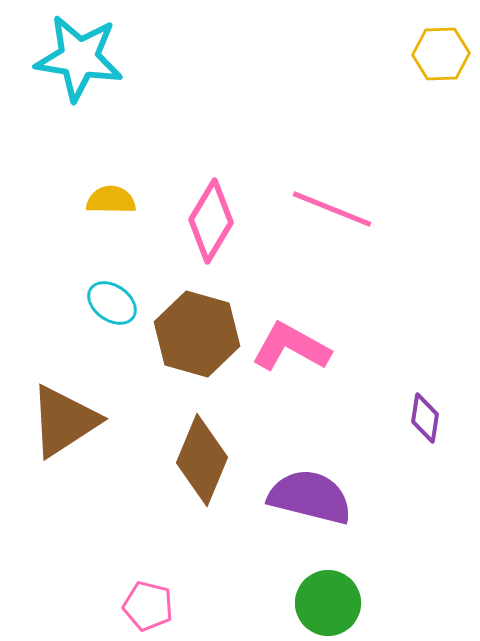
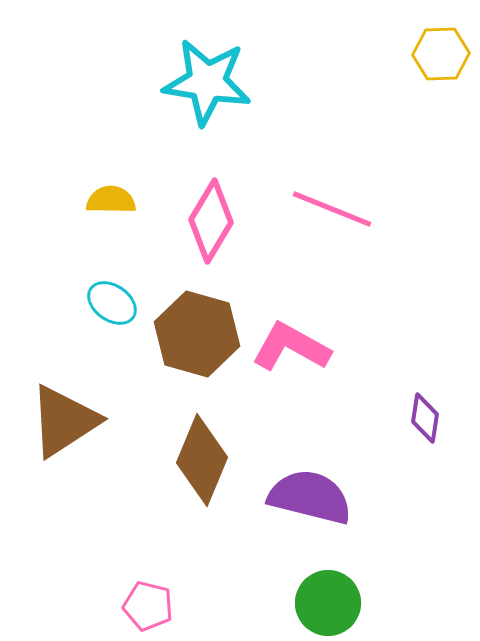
cyan star: moved 128 px right, 24 px down
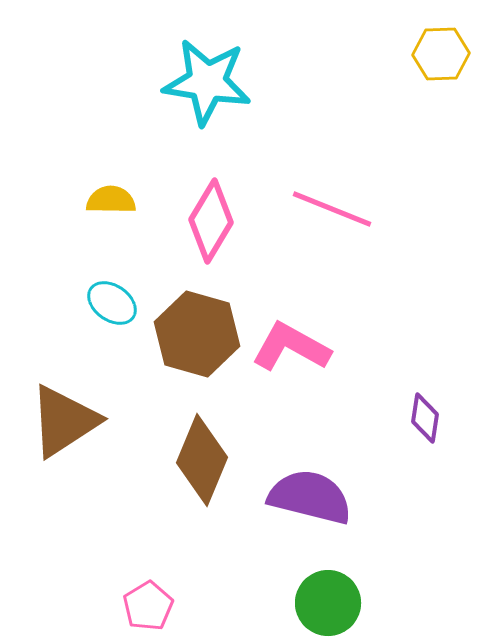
pink pentagon: rotated 27 degrees clockwise
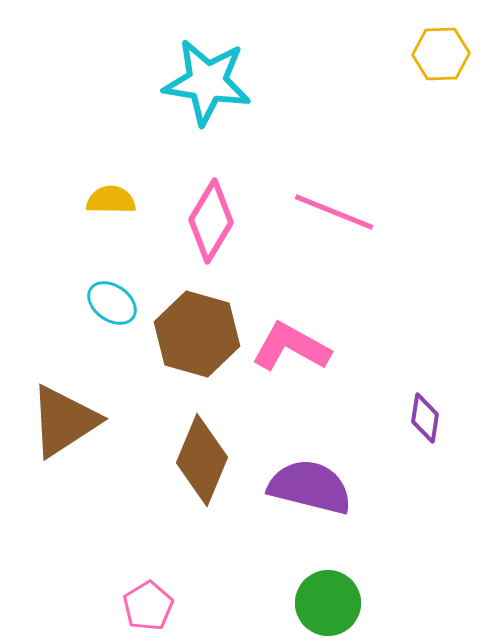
pink line: moved 2 px right, 3 px down
purple semicircle: moved 10 px up
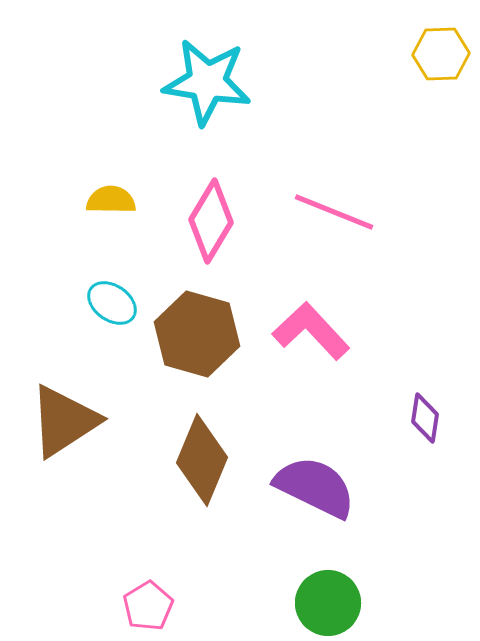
pink L-shape: moved 20 px right, 16 px up; rotated 18 degrees clockwise
purple semicircle: moved 5 px right; rotated 12 degrees clockwise
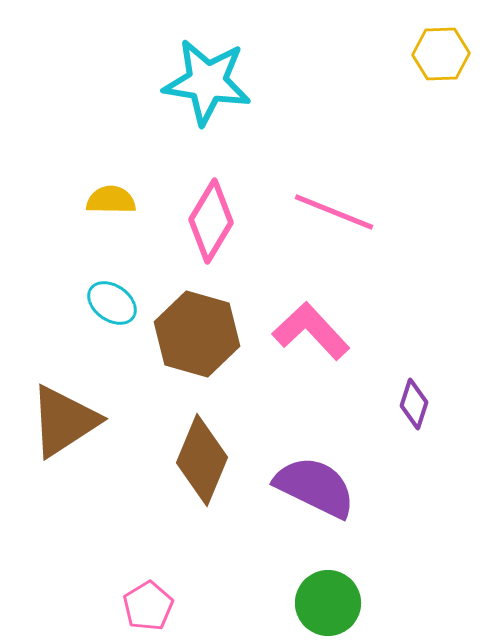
purple diamond: moved 11 px left, 14 px up; rotated 9 degrees clockwise
